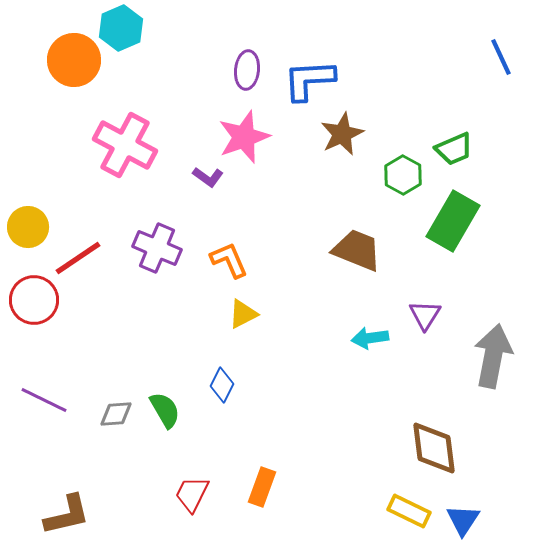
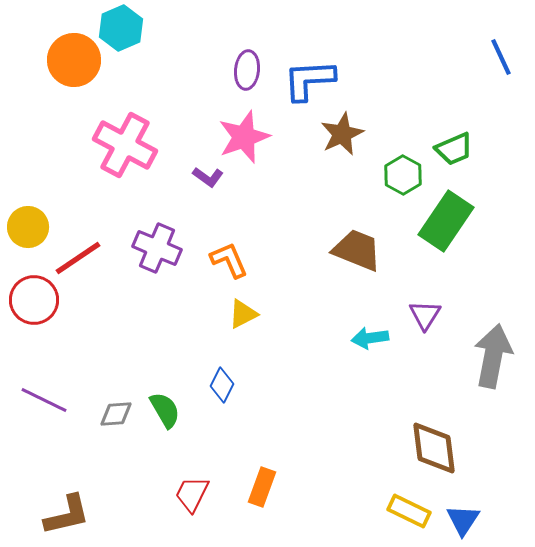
green rectangle: moved 7 px left; rotated 4 degrees clockwise
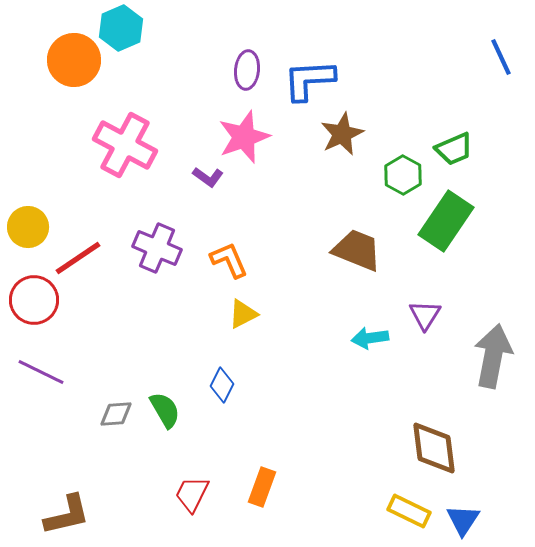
purple line: moved 3 px left, 28 px up
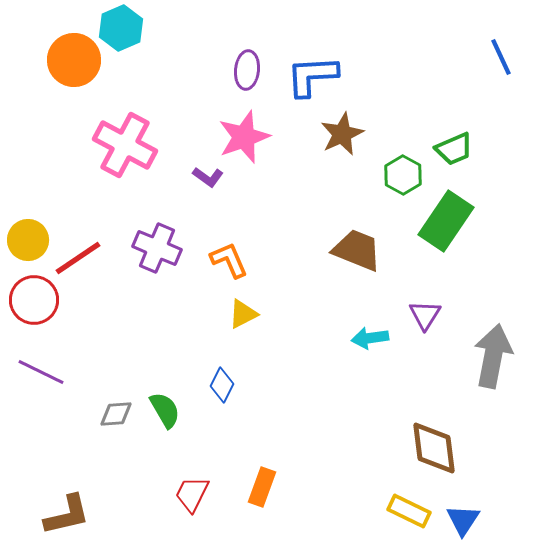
blue L-shape: moved 3 px right, 4 px up
yellow circle: moved 13 px down
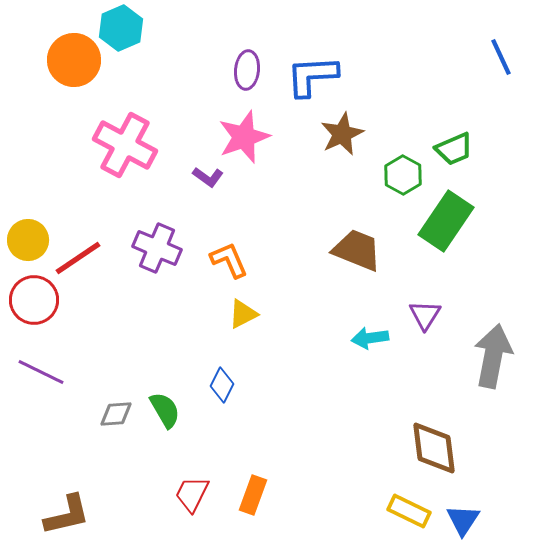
orange rectangle: moved 9 px left, 8 px down
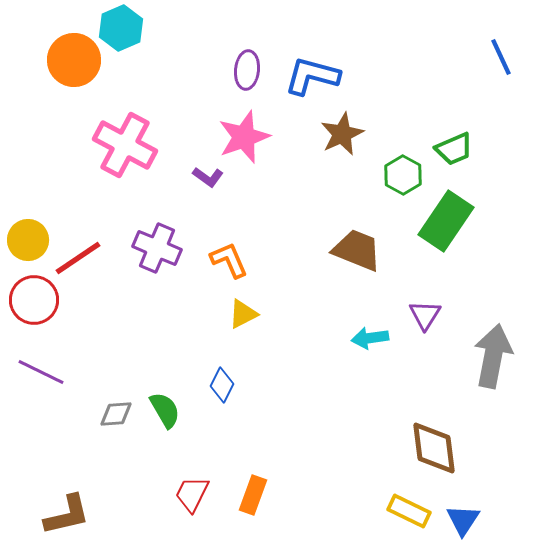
blue L-shape: rotated 18 degrees clockwise
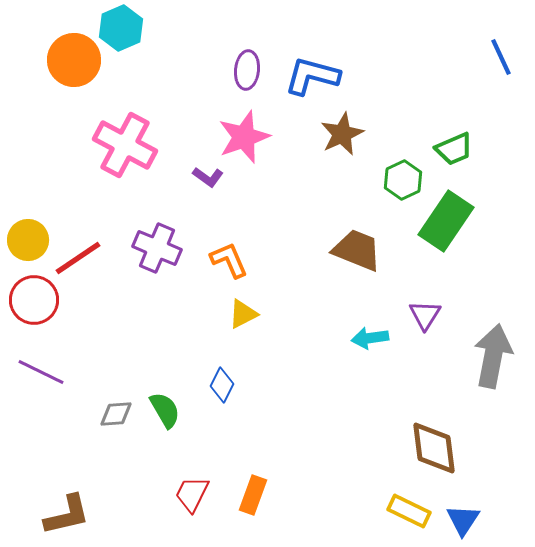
green hexagon: moved 5 px down; rotated 6 degrees clockwise
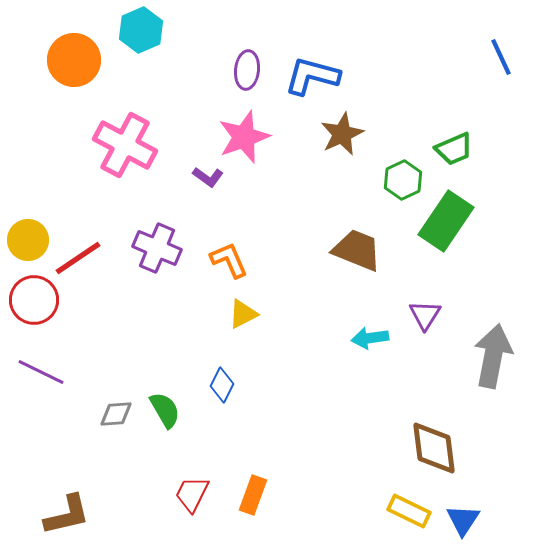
cyan hexagon: moved 20 px right, 2 px down
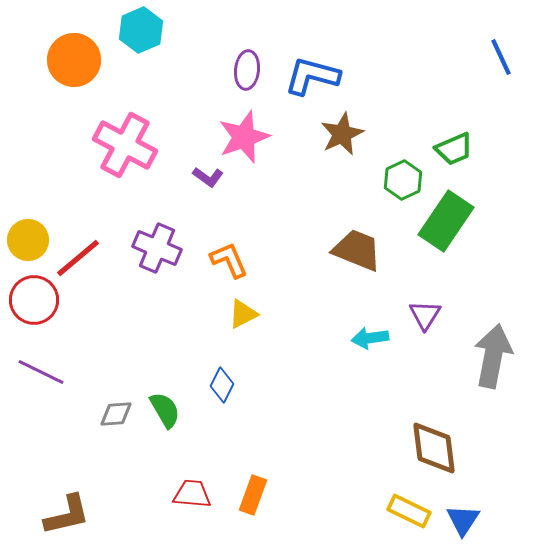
red line: rotated 6 degrees counterclockwise
red trapezoid: rotated 69 degrees clockwise
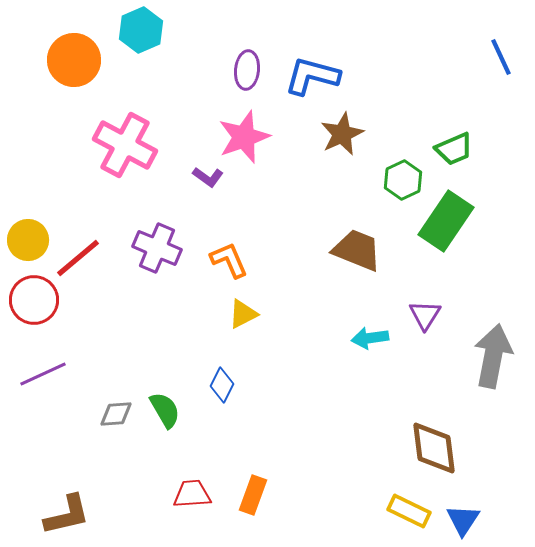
purple line: moved 2 px right, 2 px down; rotated 51 degrees counterclockwise
red trapezoid: rotated 9 degrees counterclockwise
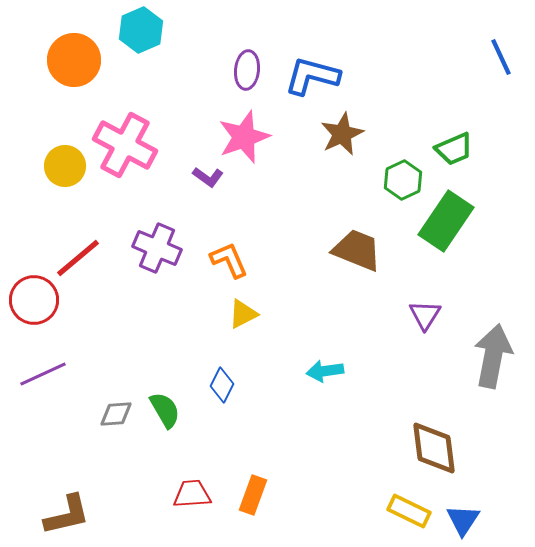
yellow circle: moved 37 px right, 74 px up
cyan arrow: moved 45 px left, 33 px down
